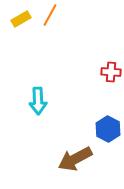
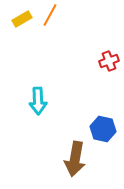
yellow rectangle: moved 1 px right
red cross: moved 2 px left, 11 px up; rotated 24 degrees counterclockwise
blue hexagon: moved 5 px left; rotated 15 degrees counterclockwise
brown arrow: rotated 52 degrees counterclockwise
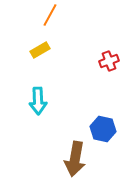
yellow rectangle: moved 18 px right, 31 px down
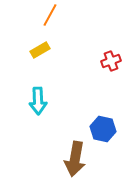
red cross: moved 2 px right
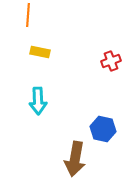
orange line: moved 22 px left; rotated 25 degrees counterclockwise
yellow rectangle: moved 2 px down; rotated 42 degrees clockwise
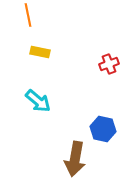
orange line: rotated 15 degrees counterclockwise
red cross: moved 2 px left, 3 px down
cyan arrow: rotated 48 degrees counterclockwise
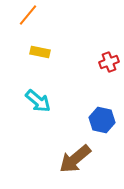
orange line: rotated 50 degrees clockwise
red cross: moved 2 px up
blue hexagon: moved 1 px left, 9 px up
brown arrow: rotated 40 degrees clockwise
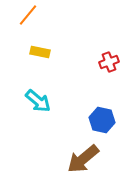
brown arrow: moved 8 px right
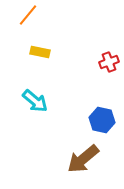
cyan arrow: moved 3 px left
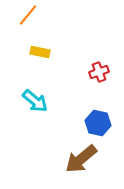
red cross: moved 10 px left, 10 px down
blue hexagon: moved 4 px left, 3 px down
brown arrow: moved 2 px left
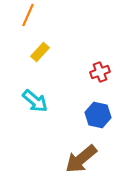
orange line: rotated 15 degrees counterclockwise
yellow rectangle: rotated 60 degrees counterclockwise
red cross: moved 1 px right
blue hexagon: moved 8 px up
